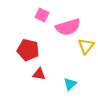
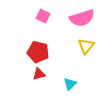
pink square: moved 1 px right, 1 px down
pink semicircle: moved 14 px right, 9 px up
red pentagon: moved 10 px right, 2 px down
red triangle: rotated 24 degrees counterclockwise
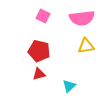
pink semicircle: rotated 10 degrees clockwise
yellow triangle: rotated 42 degrees clockwise
red pentagon: moved 1 px right, 1 px up
cyan triangle: moved 1 px left, 2 px down
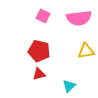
pink semicircle: moved 3 px left
yellow triangle: moved 5 px down
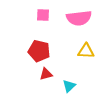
pink square: moved 1 px up; rotated 24 degrees counterclockwise
yellow triangle: rotated 12 degrees clockwise
red triangle: moved 7 px right
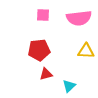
red pentagon: moved 1 px up; rotated 20 degrees counterclockwise
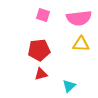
pink square: rotated 16 degrees clockwise
yellow triangle: moved 5 px left, 7 px up
red triangle: moved 5 px left
